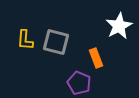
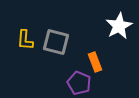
orange rectangle: moved 1 px left, 4 px down
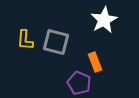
white star: moved 15 px left, 6 px up
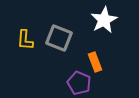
gray square: moved 3 px right, 4 px up; rotated 8 degrees clockwise
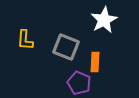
gray square: moved 7 px right, 9 px down
orange rectangle: rotated 24 degrees clockwise
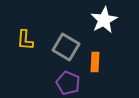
gray square: rotated 8 degrees clockwise
purple pentagon: moved 11 px left
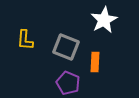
gray square: rotated 8 degrees counterclockwise
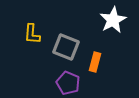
white star: moved 9 px right
yellow L-shape: moved 7 px right, 6 px up
orange rectangle: rotated 12 degrees clockwise
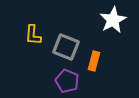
yellow L-shape: moved 1 px right, 1 px down
orange rectangle: moved 1 px left, 1 px up
purple pentagon: moved 1 px left, 2 px up
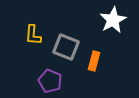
purple pentagon: moved 17 px left
